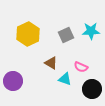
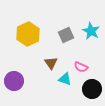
cyan star: rotated 30 degrees clockwise
brown triangle: rotated 24 degrees clockwise
purple circle: moved 1 px right
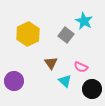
cyan star: moved 7 px left, 10 px up
gray square: rotated 28 degrees counterclockwise
cyan triangle: moved 2 px down; rotated 24 degrees clockwise
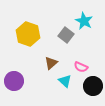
yellow hexagon: rotated 15 degrees counterclockwise
brown triangle: rotated 24 degrees clockwise
black circle: moved 1 px right, 3 px up
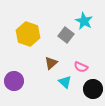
cyan triangle: moved 1 px down
black circle: moved 3 px down
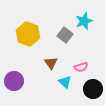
cyan star: rotated 24 degrees clockwise
gray square: moved 1 px left
brown triangle: rotated 24 degrees counterclockwise
pink semicircle: rotated 40 degrees counterclockwise
